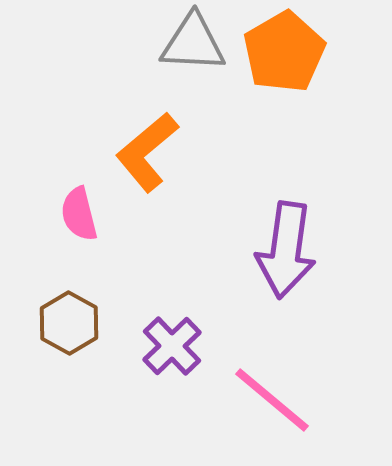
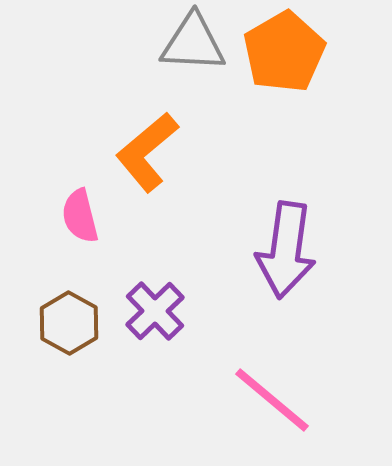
pink semicircle: moved 1 px right, 2 px down
purple cross: moved 17 px left, 35 px up
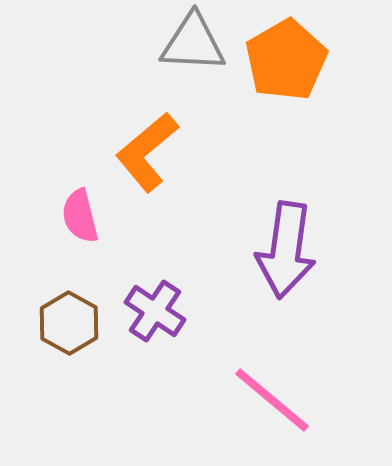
orange pentagon: moved 2 px right, 8 px down
purple cross: rotated 12 degrees counterclockwise
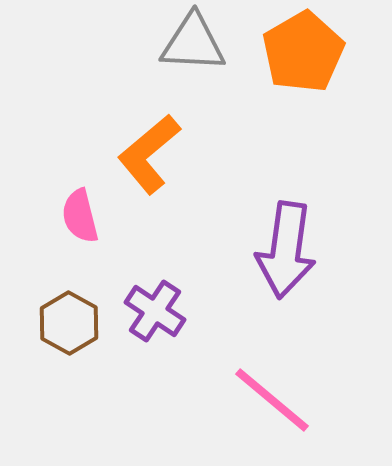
orange pentagon: moved 17 px right, 8 px up
orange L-shape: moved 2 px right, 2 px down
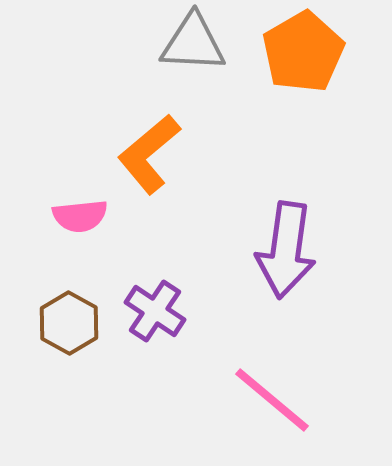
pink semicircle: rotated 82 degrees counterclockwise
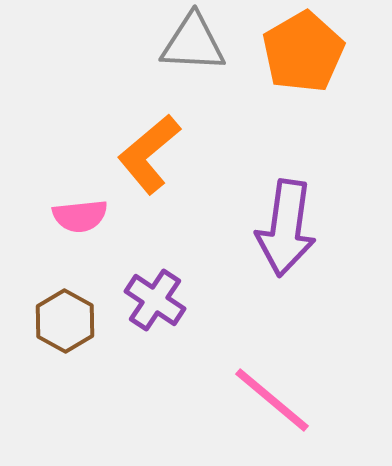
purple arrow: moved 22 px up
purple cross: moved 11 px up
brown hexagon: moved 4 px left, 2 px up
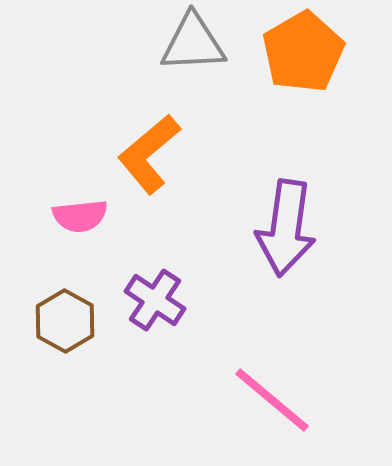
gray triangle: rotated 6 degrees counterclockwise
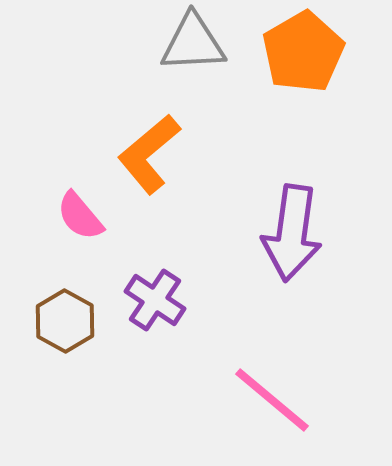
pink semicircle: rotated 56 degrees clockwise
purple arrow: moved 6 px right, 5 px down
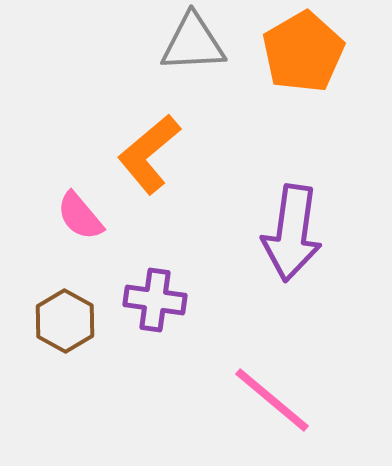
purple cross: rotated 26 degrees counterclockwise
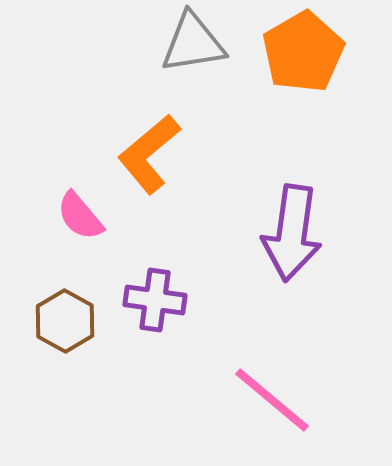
gray triangle: rotated 6 degrees counterclockwise
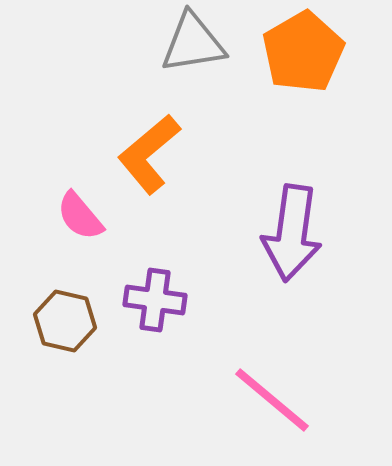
brown hexagon: rotated 16 degrees counterclockwise
